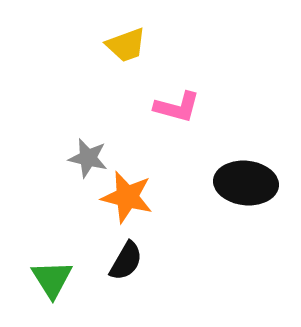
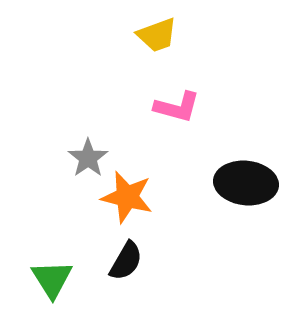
yellow trapezoid: moved 31 px right, 10 px up
gray star: rotated 24 degrees clockwise
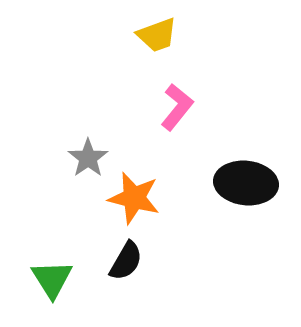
pink L-shape: rotated 66 degrees counterclockwise
orange star: moved 7 px right, 1 px down
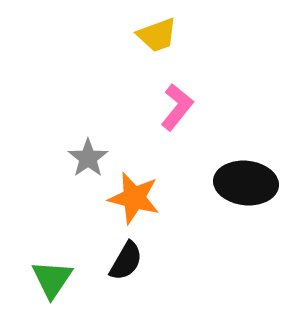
green triangle: rotated 6 degrees clockwise
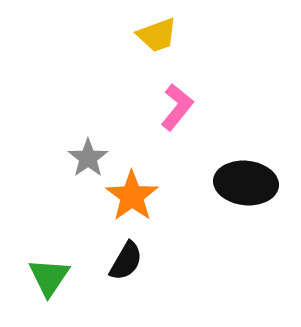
orange star: moved 2 px left, 2 px up; rotated 22 degrees clockwise
green triangle: moved 3 px left, 2 px up
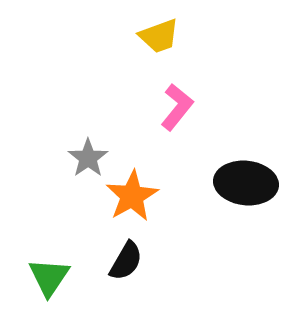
yellow trapezoid: moved 2 px right, 1 px down
orange star: rotated 6 degrees clockwise
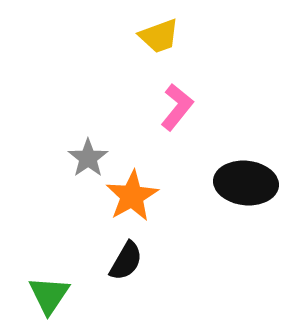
green triangle: moved 18 px down
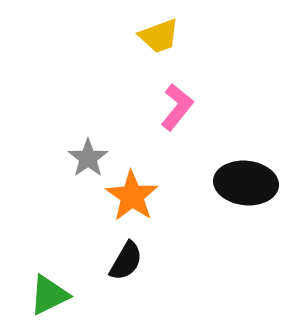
orange star: rotated 8 degrees counterclockwise
green triangle: rotated 30 degrees clockwise
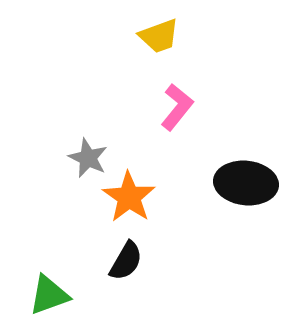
gray star: rotated 12 degrees counterclockwise
orange star: moved 3 px left, 1 px down
green triangle: rotated 6 degrees clockwise
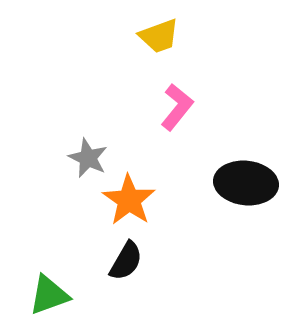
orange star: moved 3 px down
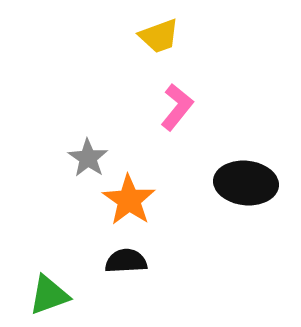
gray star: rotated 9 degrees clockwise
black semicircle: rotated 123 degrees counterclockwise
